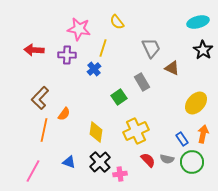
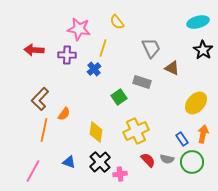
gray rectangle: rotated 42 degrees counterclockwise
brown L-shape: moved 1 px down
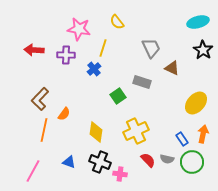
purple cross: moved 1 px left
green square: moved 1 px left, 1 px up
black cross: rotated 25 degrees counterclockwise
pink cross: rotated 16 degrees clockwise
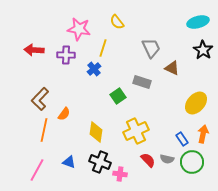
pink line: moved 4 px right, 1 px up
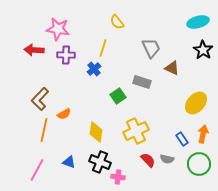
pink star: moved 21 px left
orange semicircle: rotated 24 degrees clockwise
green circle: moved 7 px right, 2 px down
pink cross: moved 2 px left, 3 px down
